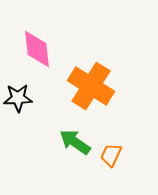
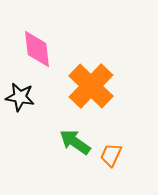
orange cross: rotated 12 degrees clockwise
black star: moved 2 px right, 1 px up; rotated 12 degrees clockwise
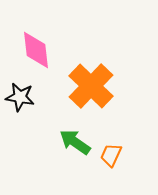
pink diamond: moved 1 px left, 1 px down
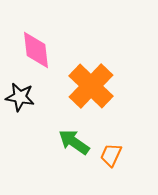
green arrow: moved 1 px left
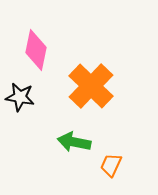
pink diamond: rotated 18 degrees clockwise
green arrow: rotated 24 degrees counterclockwise
orange trapezoid: moved 10 px down
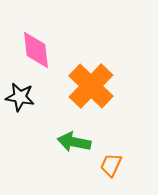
pink diamond: rotated 18 degrees counterclockwise
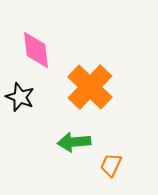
orange cross: moved 1 px left, 1 px down
black star: rotated 12 degrees clockwise
green arrow: rotated 16 degrees counterclockwise
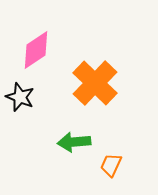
pink diamond: rotated 63 degrees clockwise
orange cross: moved 5 px right, 4 px up
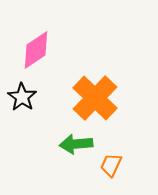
orange cross: moved 15 px down
black star: moved 2 px right; rotated 12 degrees clockwise
green arrow: moved 2 px right, 2 px down
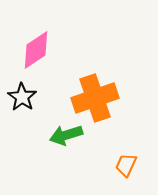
orange cross: rotated 27 degrees clockwise
green arrow: moved 10 px left, 9 px up; rotated 12 degrees counterclockwise
orange trapezoid: moved 15 px right
